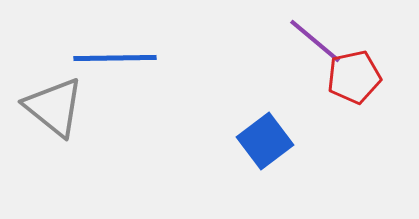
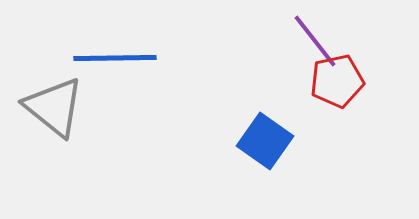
purple line: rotated 12 degrees clockwise
red pentagon: moved 17 px left, 4 px down
blue square: rotated 18 degrees counterclockwise
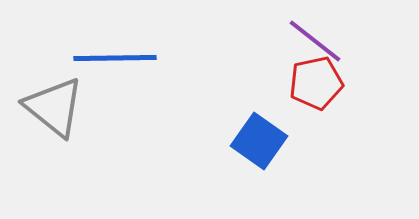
purple line: rotated 14 degrees counterclockwise
red pentagon: moved 21 px left, 2 px down
blue square: moved 6 px left
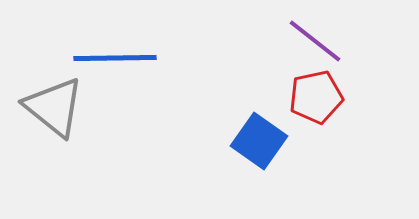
red pentagon: moved 14 px down
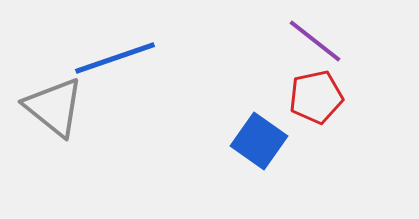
blue line: rotated 18 degrees counterclockwise
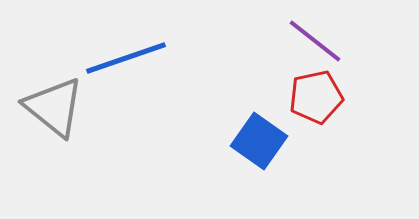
blue line: moved 11 px right
